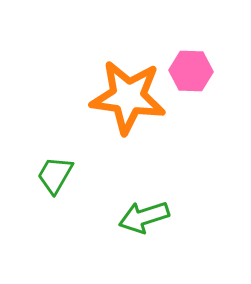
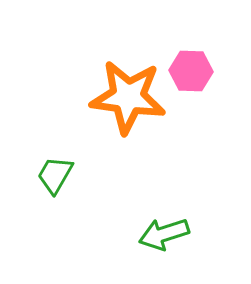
green arrow: moved 20 px right, 17 px down
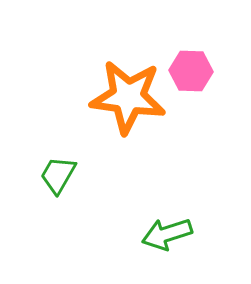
green trapezoid: moved 3 px right
green arrow: moved 3 px right
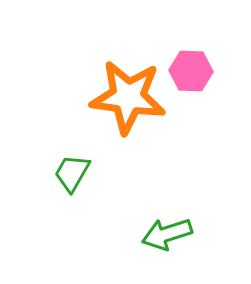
green trapezoid: moved 14 px right, 2 px up
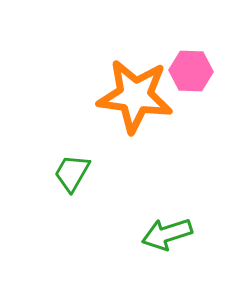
orange star: moved 7 px right, 1 px up
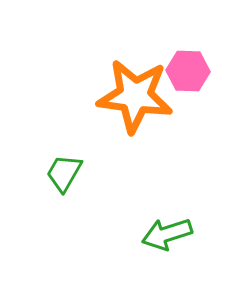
pink hexagon: moved 3 px left
green trapezoid: moved 8 px left
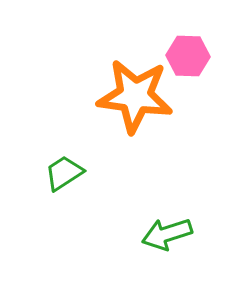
pink hexagon: moved 15 px up
green trapezoid: rotated 27 degrees clockwise
